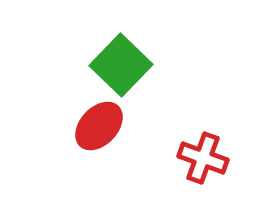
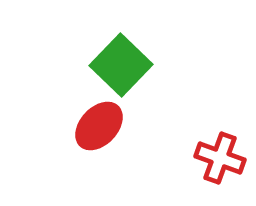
red cross: moved 17 px right
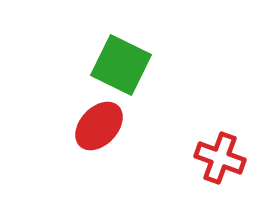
green square: rotated 18 degrees counterclockwise
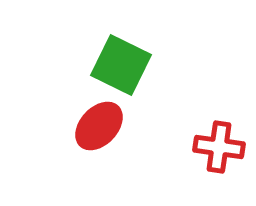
red cross: moved 1 px left, 11 px up; rotated 12 degrees counterclockwise
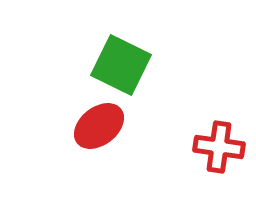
red ellipse: rotated 9 degrees clockwise
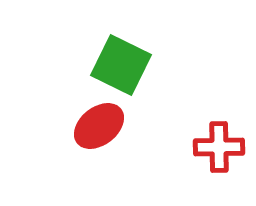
red cross: rotated 9 degrees counterclockwise
